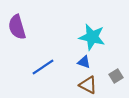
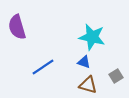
brown triangle: rotated 12 degrees counterclockwise
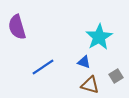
cyan star: moved 7 px right; rotated 28 degrees clockwise
brown triangle: moved 2 px right
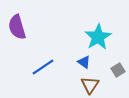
cyan star: moved 1 px left
blue triangle: rotated 16 degrees clockwise
gray square: moved 2 px right, 6 px up
brown triangle: rotated 48 degrees clockwise
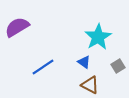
purple semicircle: rotated 75 degrees clockwise
gray square: moved 4 px up
brown triangle: rotated 36 degrees counterclockwise
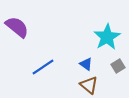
purple semicircle: rotated 70 degrees clockwise
cyan star: moved 9 px right
blue triangle: moved 2 px right, 2 px down
brown triangle: moved 1 px left; rotated 12 degrees clockwise
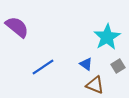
brown triangle: moved 6 px right; rotated 18 degrees counterclockwise
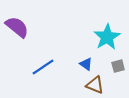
gray square: rotated 16 degrees clockwise
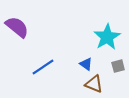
brown triangle: moved 1 px left, 1 px up
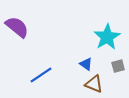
blue line: moved 2 px left, 8 px down
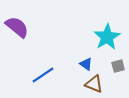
blue line: moved 2 px right
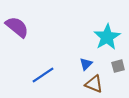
blue triangle: rotated 40 degrees clockwise
